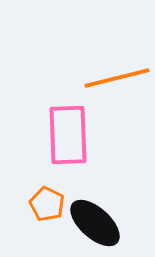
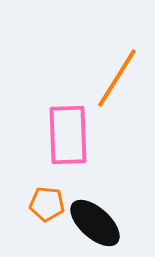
orange line: rotated 44 degrees counterclockwise
orange pentagon: rotated 20 degrees counterclockwise
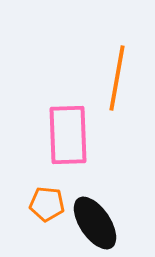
orange line: rotated 22 degrees counterclockwise
black ellipse: rotated 14 degrees clockwise
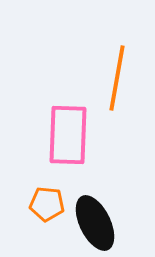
pink rectangle: rotated 4 degrees clockwise
black ellipse: rotated 8 degrees clockwise
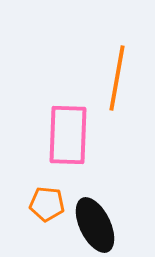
black ellipse: moved 2 px down
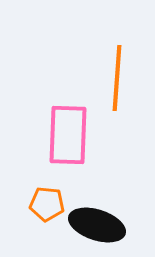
orange line: rotated 6 degrees counterclockwise
black ellipse: moved 2 px right; rotated 46 degrees counterclockwise
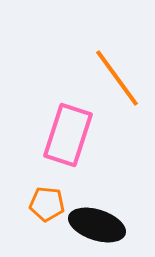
orange line: rotated 40 degrees counterclockwise
pink rectangle: rotated 16 degrees clockwise
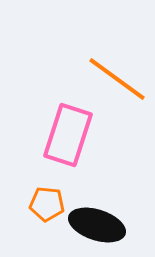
orange line: moved 1 px down; rotated 18 degrees counterclockwise
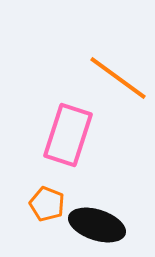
orange line: moved 1 px right, 1 px up
orange pentagon: rotated 16 degrees clockwise
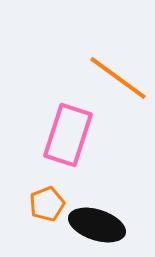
orange pentagon: rotated 28 degrees clockwise
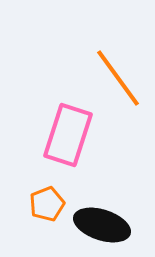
orange line: rotated 18 degrees clockwise
black ellipse: moved 5 px right
